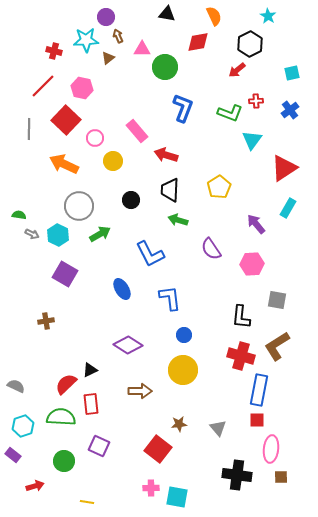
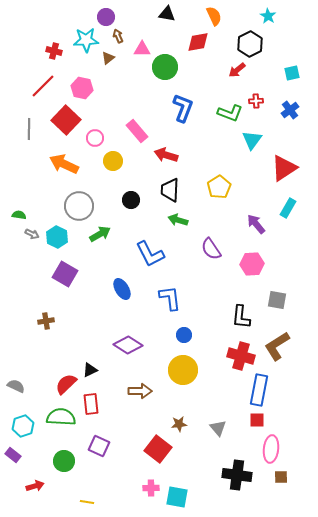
cyan hexagon at (58, 235): moved 1 px left, 2 px down
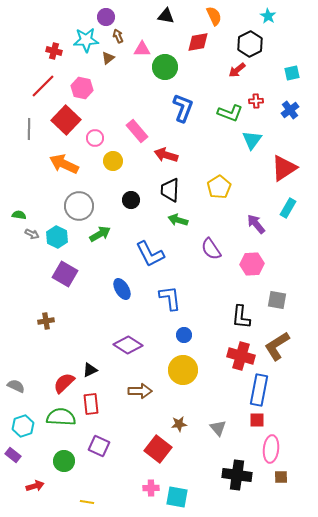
black triangle at (167, 14): moved 1 px left, 2 px down
red semicircle at (66, 384): moved 2 px left, 1 px up
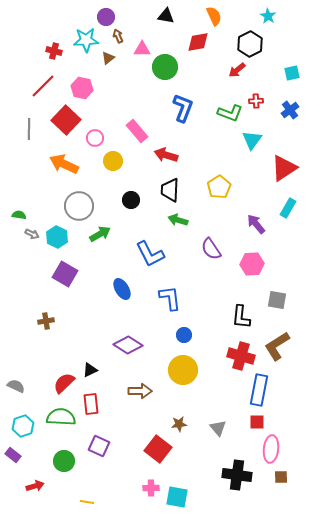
red square at (257, 420): moved 2 px down
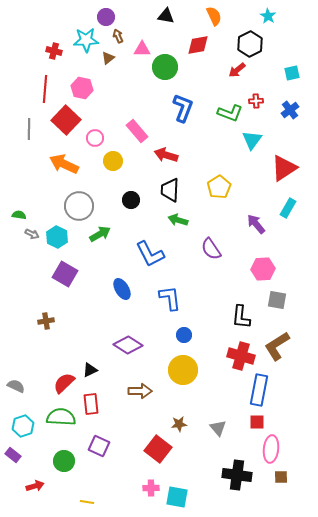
red diamond at (198, 42): moved 3 px down
red line at (43, 86): moved 2 px right, 3 px down; rotated 40 degrees counterclockwise
pink hexagon at (252, 264): moved 11 px right, 5 px down
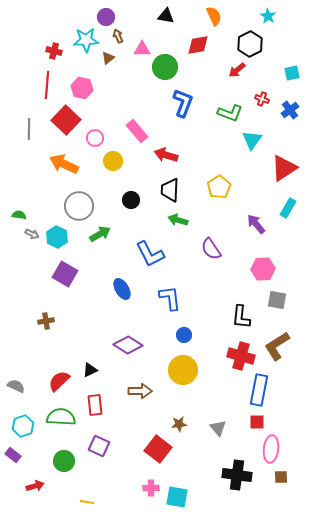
red line at (45, 89): moved 2 px right, 4 px up
red cross at (256, 101): moved 6 px right, 2 px up; rotated 24 degrees clockwise
blue L-shape at (183, 108): moved 5 px up
red semicircle at (64, 383): moved 5 px left, 2 px up
red rectangle at (91, 404): moved 4 px right, 1 px down
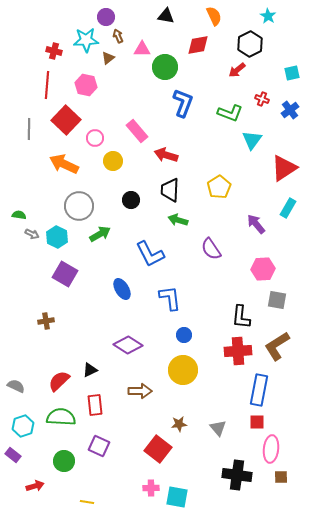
pink hexagon at (82, 88): moved 4 px right, 3 px up
red cross at (241, 356): moved 3 px left, 5 px up; rotated 20 degrees counterclockwise
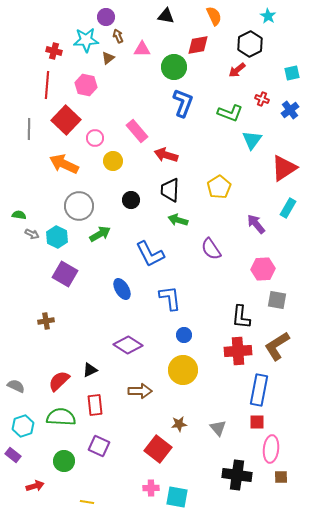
green circle at (165, 67): moved 9 px right
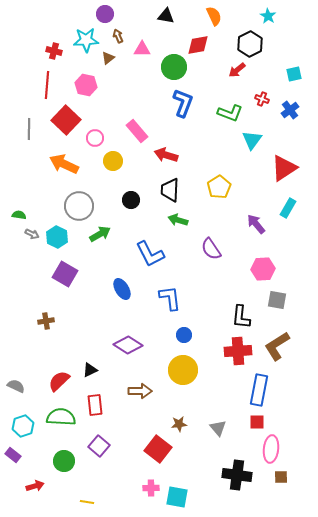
purple circle at (106, 17): moved 1 px left, 3 px up
cyan square at (292, 73): moved 2 px right, 1 px down
purple square at (99, 446): rotated 15 degrees clockwise
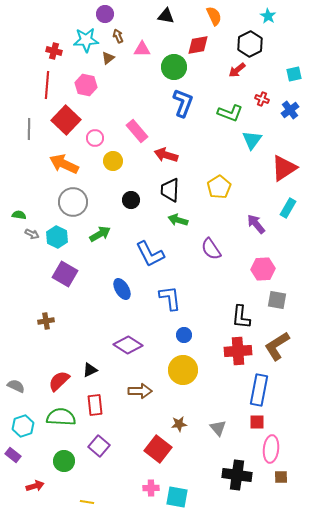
gray circle at (79, 206): moved 6 px left, 4 px up
